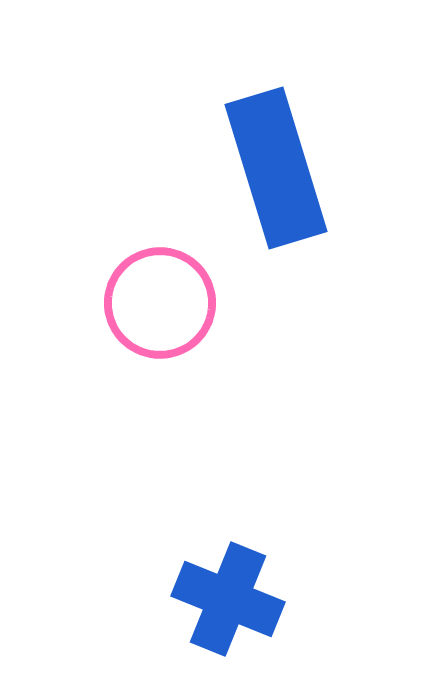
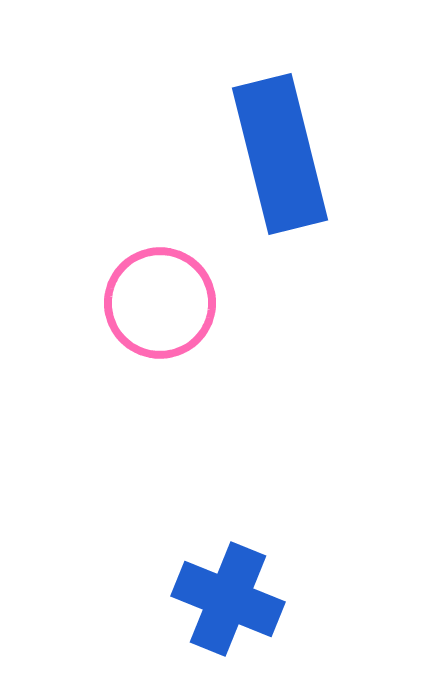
blue rectangle: moved 4 px right, 14 px up; rotated 3 degrees clockwise
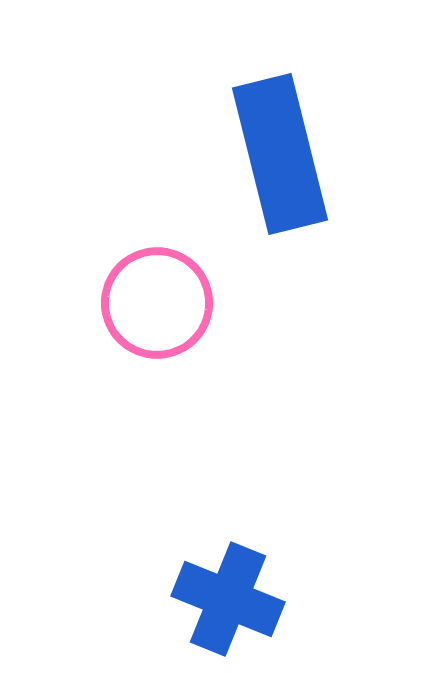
pink circle: moved 3 px left
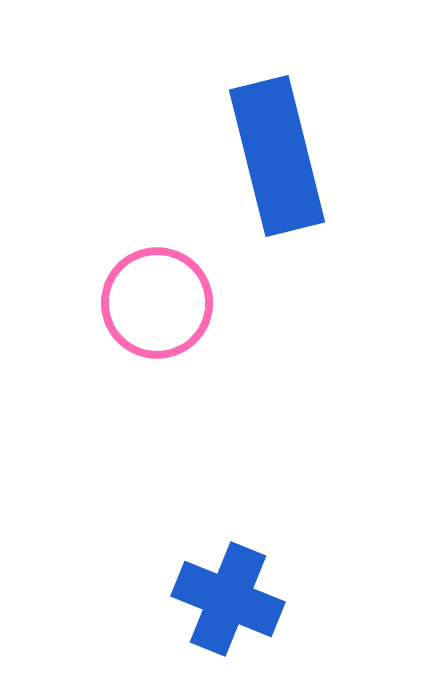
blue rectangle: moved 3 px left, 2 px down
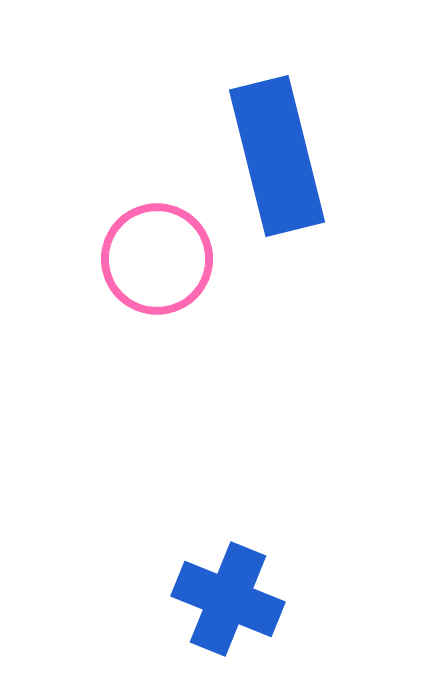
pink circle: moved 44 px up
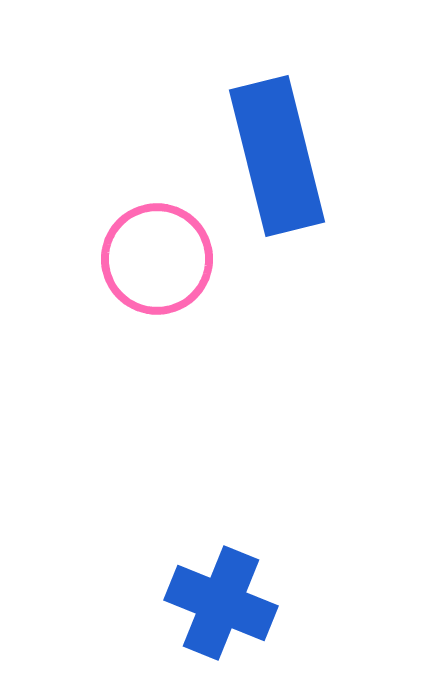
blue cross: moved 7 px left, 4 px down
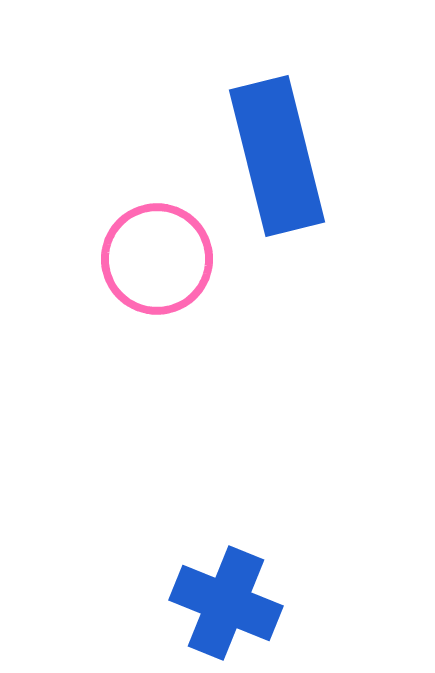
blue cross: moved 5 px right
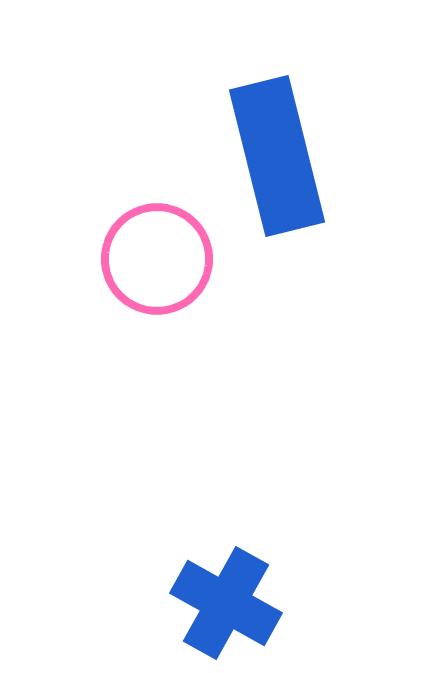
blue cross: rotated 7 degrees clockwise
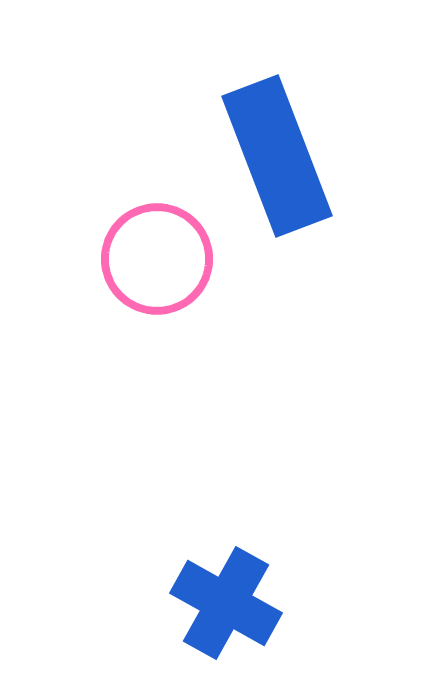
blue rectangle: rotated 7 degrees counterclockwise
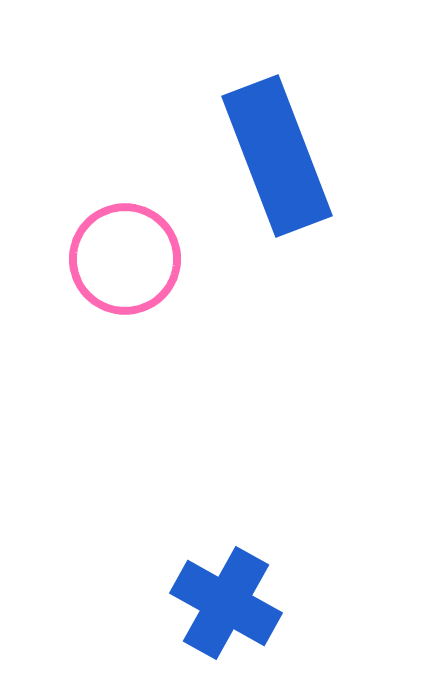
pink circle: moved 32 px left
